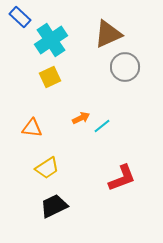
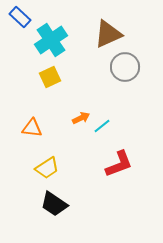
red L-shape: moved 3 px left, 14 px up
black trapezoid: moved 2 px up; rotated 120 degrees counterclockwise
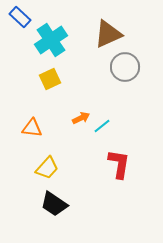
yellow square: moved 2 px down
red L-shape: rotated 60 degrees counterclockwise
yellow trapezoid: rotated 15 degrees counterclockwise
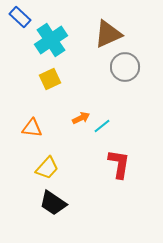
black trapezoid: moved 1 px left, 1 px up
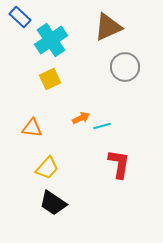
brown triangle: moved 7 px up
cyan line: rotated 24 degrees clockwise
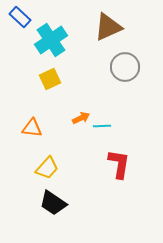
cyan line: rotated 12 degrees clockwise
